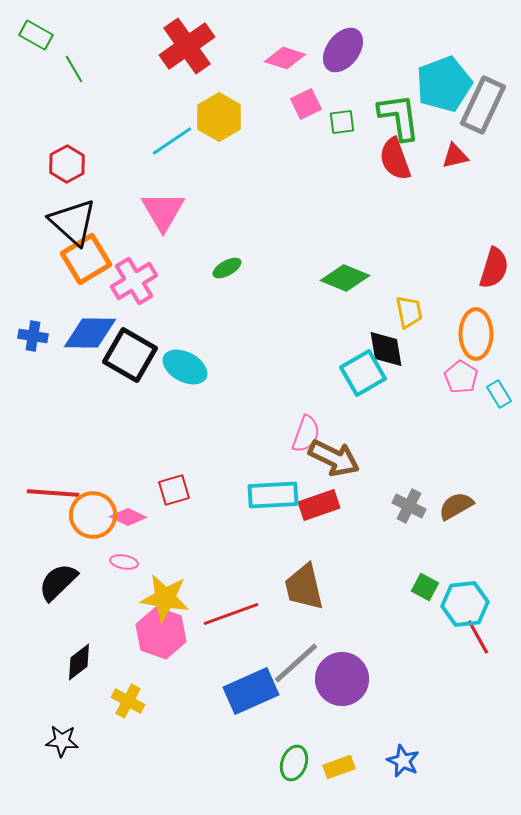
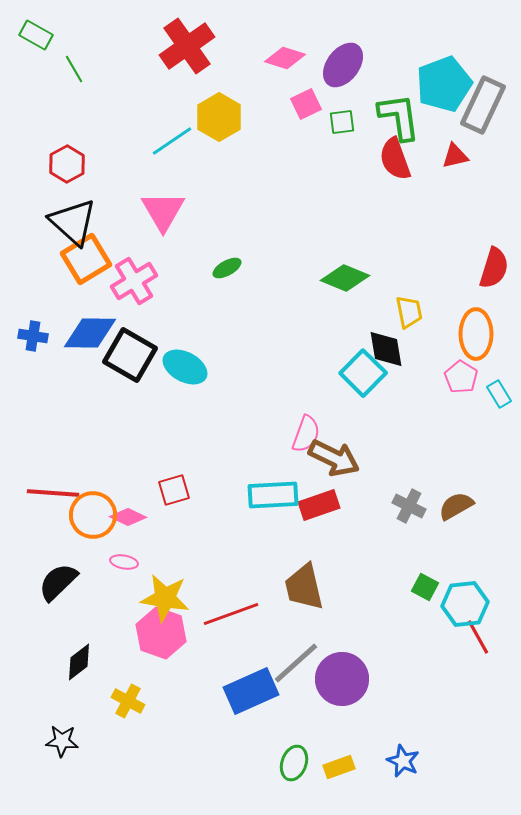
purple ellipse at (343, 50): moved 15 px down
cyan square at (363, 373): rotated 15 degrees counterclockwise
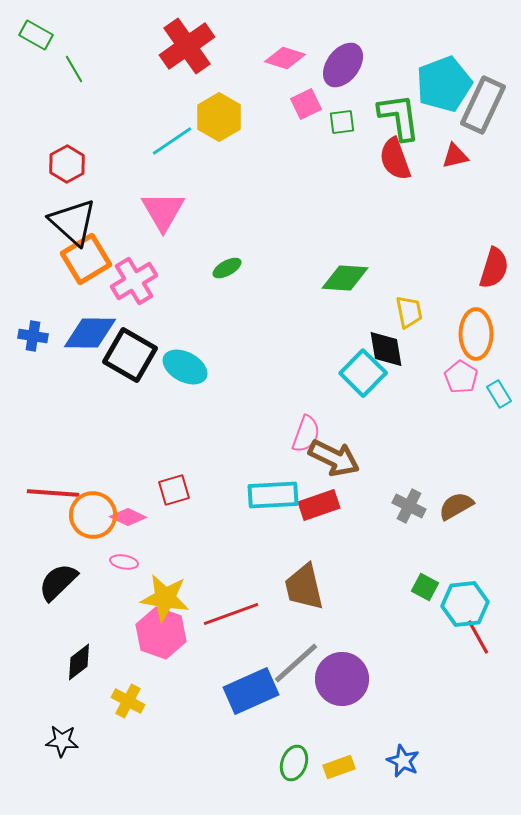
green diamond at (345, 278): rotated 18 degrees counterclockwise
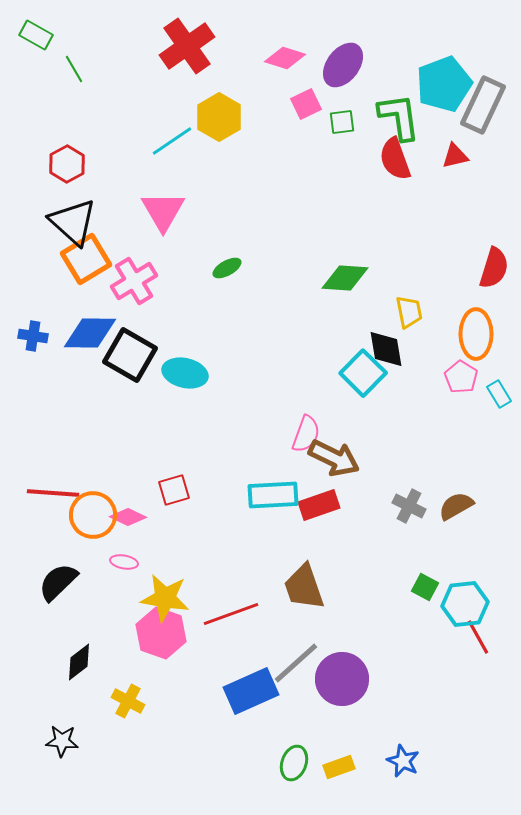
cyan ellipse at (185, 367): moved 6 px down; rotated 15 degrees counterclockwise
brown trapezoid at (304, 587): rotated 6 degrees counterclockwise
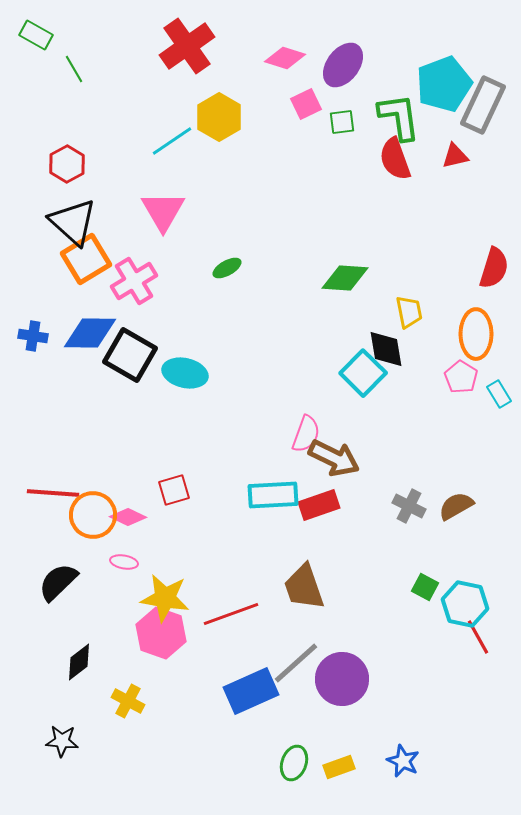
cyan hexagon at (465, 604): rotated 18 degrees clockwise
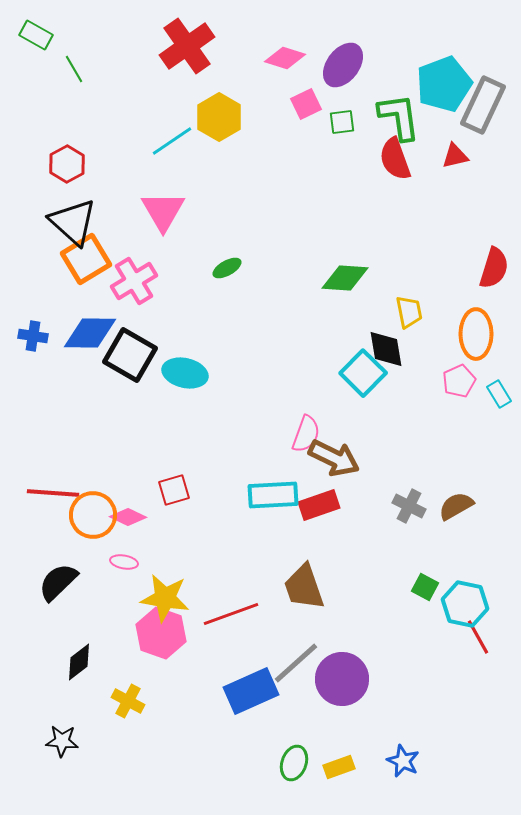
pink pentagon at (461, 377): moved 2 px left, 4 px down; rotated 16 degrees clockwise
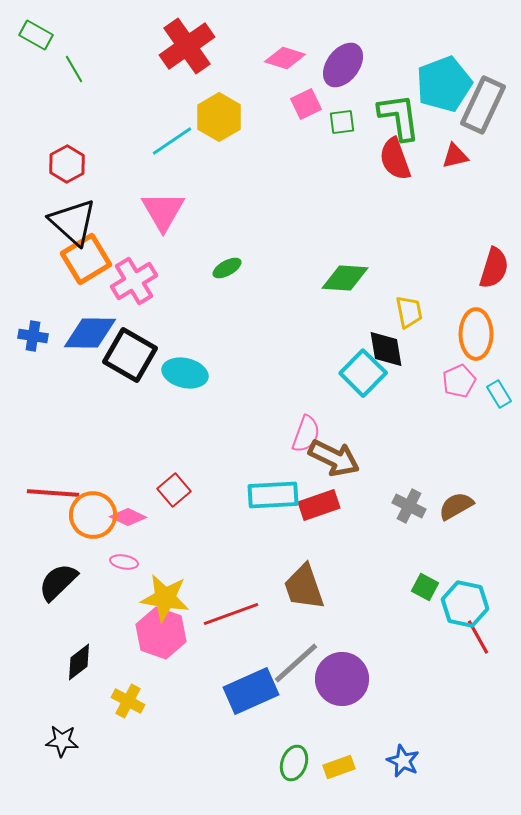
red square at (174, 490): rotated 24 degrees counterclockwise
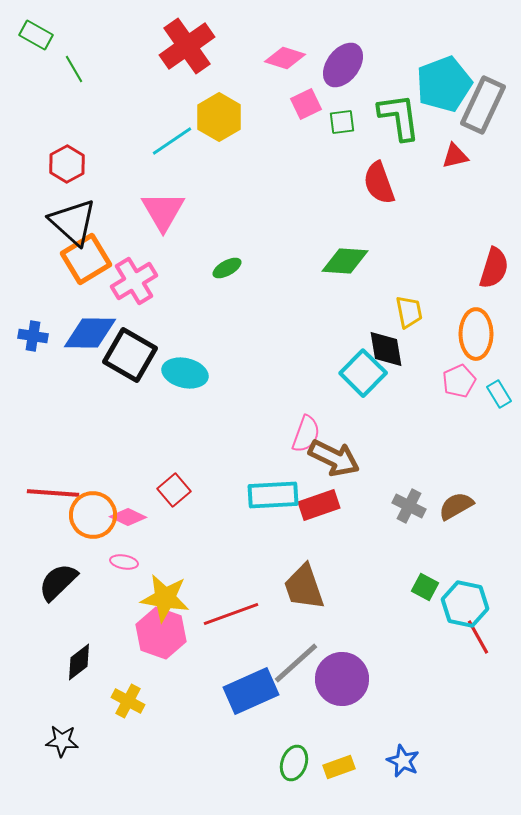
red semicircle at (395, 159): moved 16 px left, 24 px down
green diamond at (345, 278): moved 17 px up
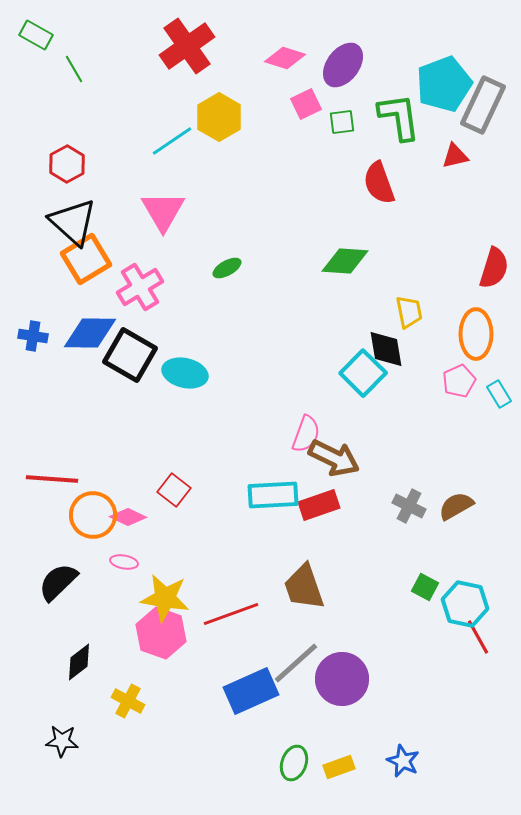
pink cross at (134, 281): moved 6 px right, 6 px down
red square at (174, 490): rotated 12 degrees counterclockwise
red line at (53, 493): moved 1 px left, 14 px up
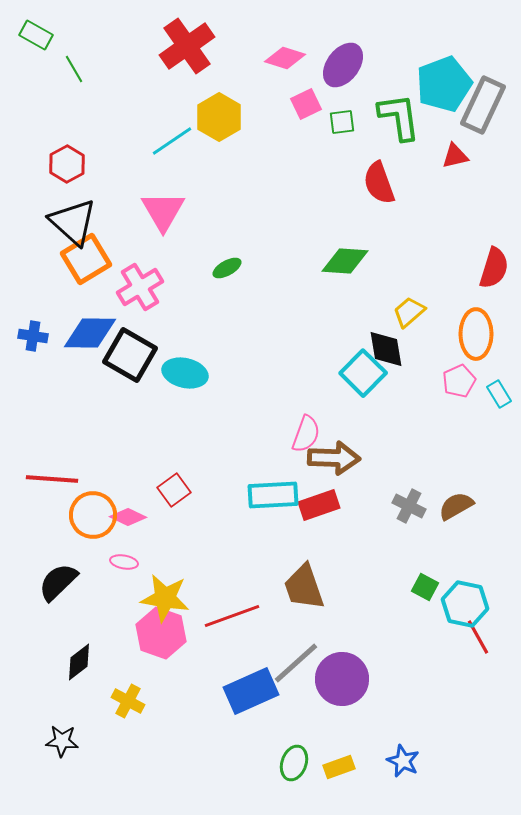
yellow trapezoid at (409, 312): rotated 120 degrees counterclockwise
brown arrow at (334, 458): rotated 24 degrees counterclockwise
red square at (174, 490): rotated 16 degrees clockwise
red line at (231, 614): moved 1 px right, 2 px down
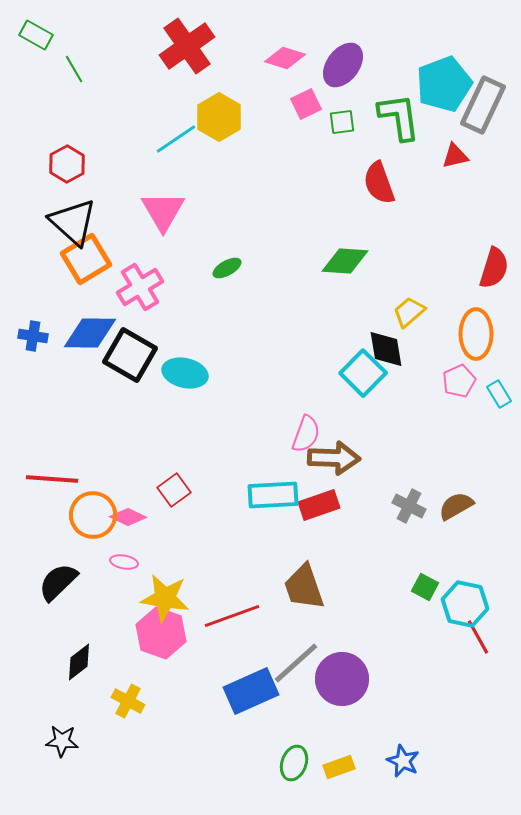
cyan line at (172, 141): moved 4 px right, 2 px up
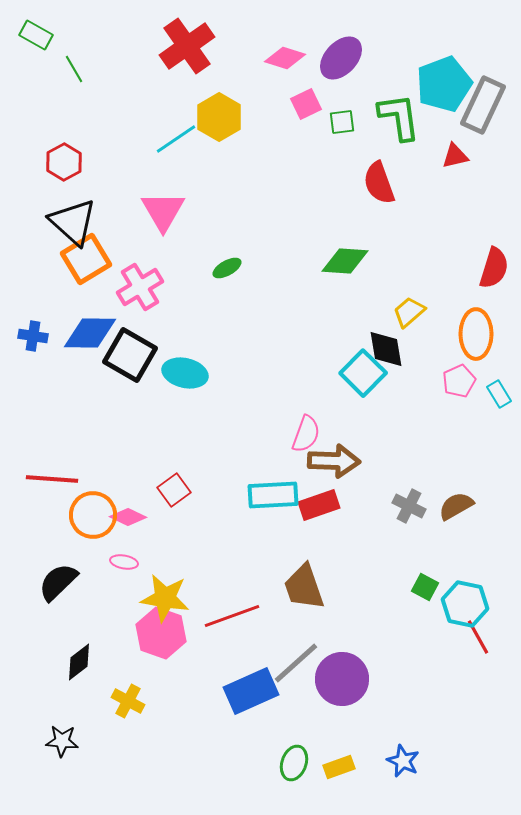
purple ellipse at (343, 65): moved 2 px left, 7 px up; rotated 6 degrees clockwise
red hexagon at (67, 164): moved 3 px left, 2 px up
brown arrow at (334, 458): moved 3 px down
